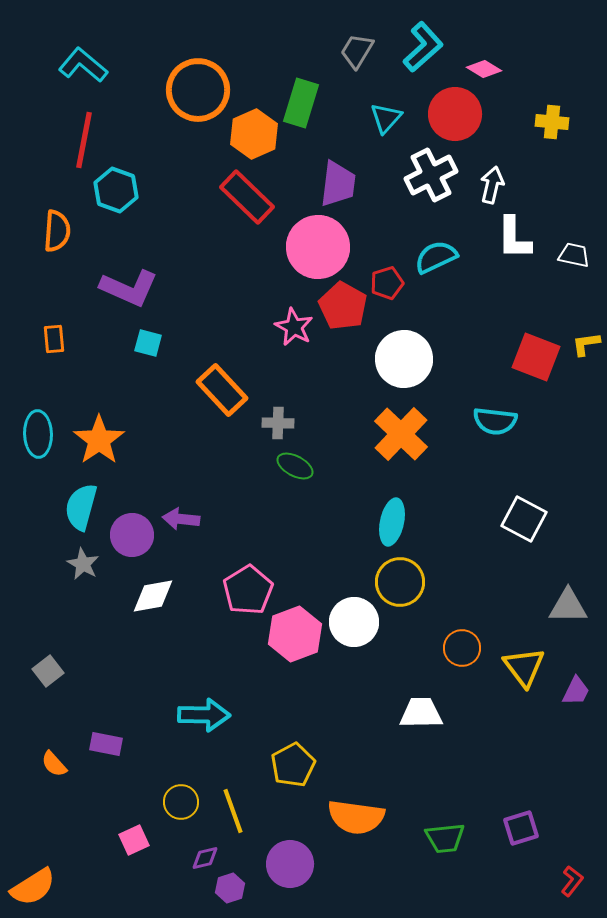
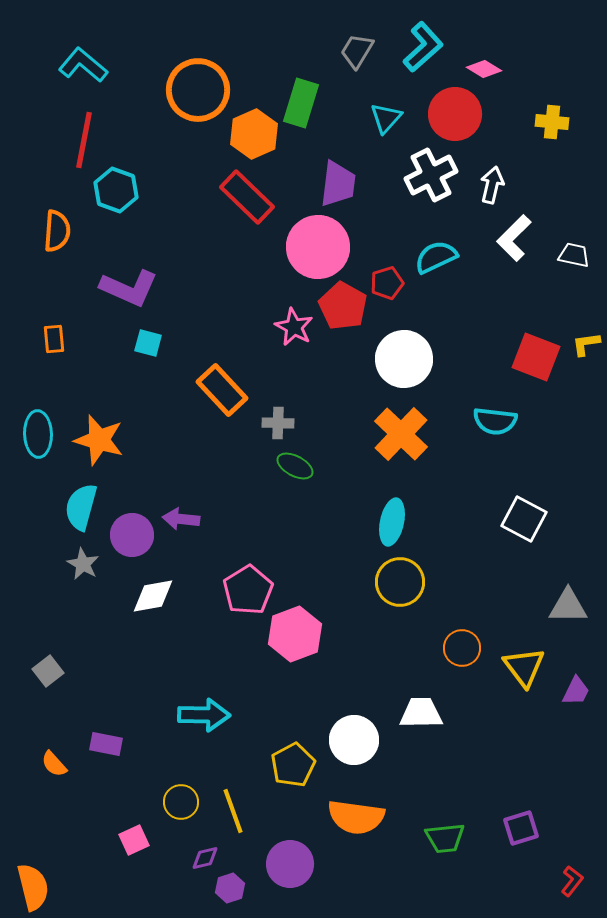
white L-shape at (514, 238): rotated 45 degrees clockwise
orange star at (99, 440): rotated 21 degrees counterclockwise
white circle at (354, 622): moved 118 px down
orange semicircle at (33, 887): rotated 72 degrees counterclockwise
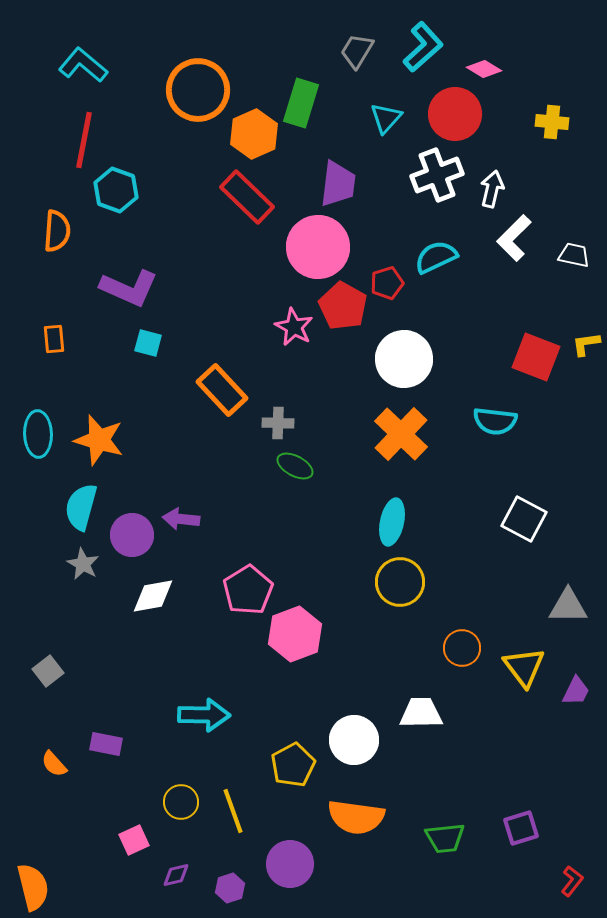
white cross at (431, 175): moved 6 px right; rotated 6 degrees clockwise
white arrow at (492, 185): moved 4 px down
purple diamond at (205, 858): moved 29 px left, 17 px down
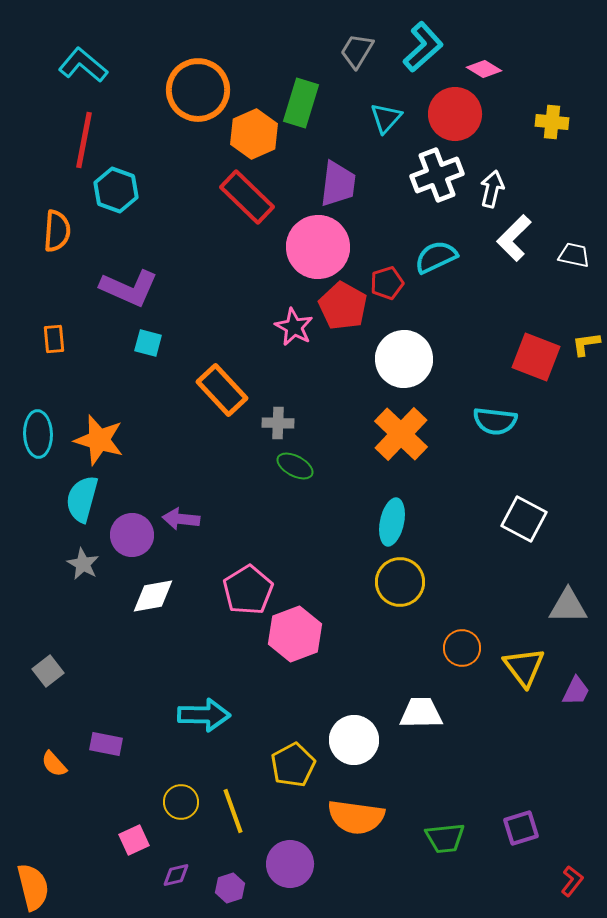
cyan semicircle at (81, 507): moved 1 px right, 8 px up
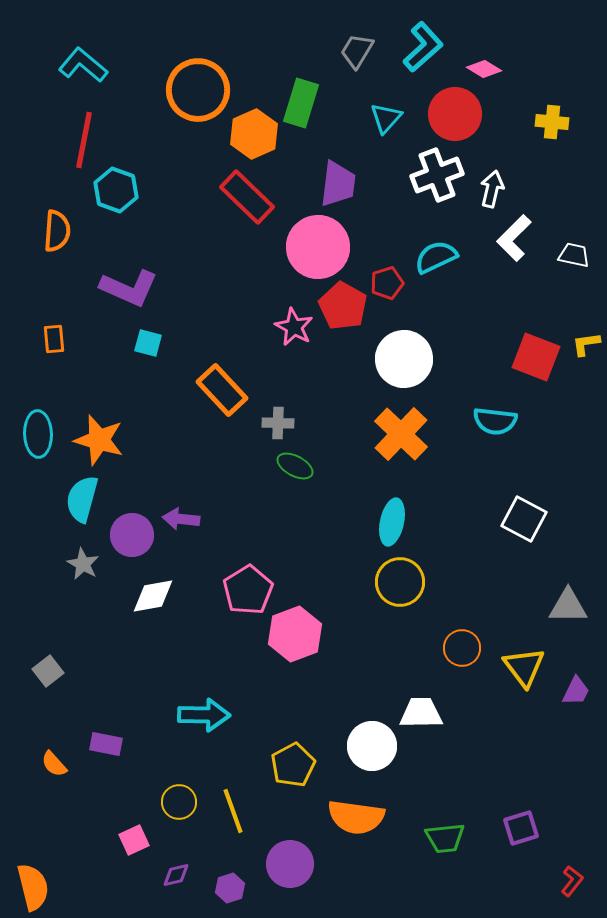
white circle at (354, 740): moved 18 px right, 6 px down
yellow circle at (181, 802): moved 2 px left
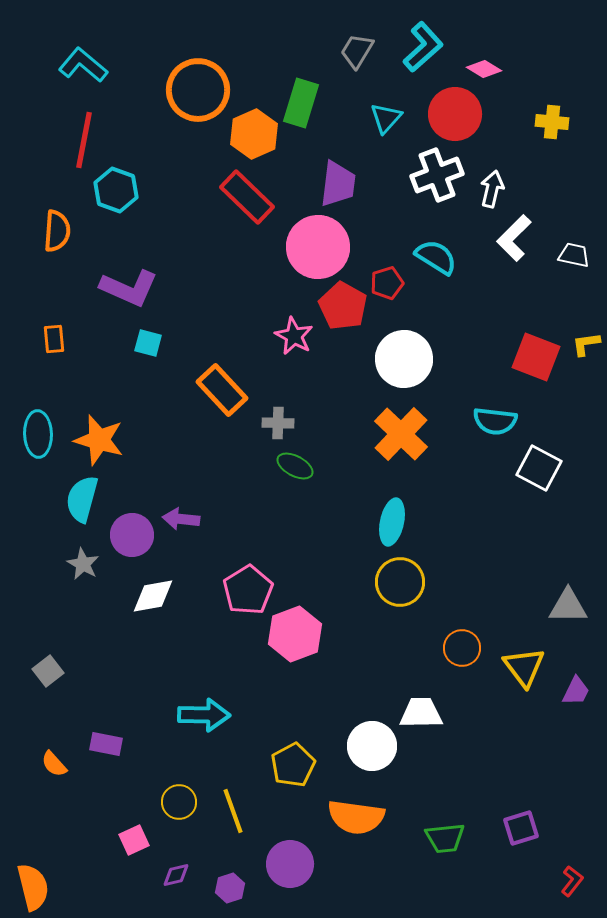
cyan semicircle at (436, 257): rotated 57 degrees clockwise
pink star at (294, 327): moved 9 px down
white square at (524, 519): moved 15 px right, 51 px up
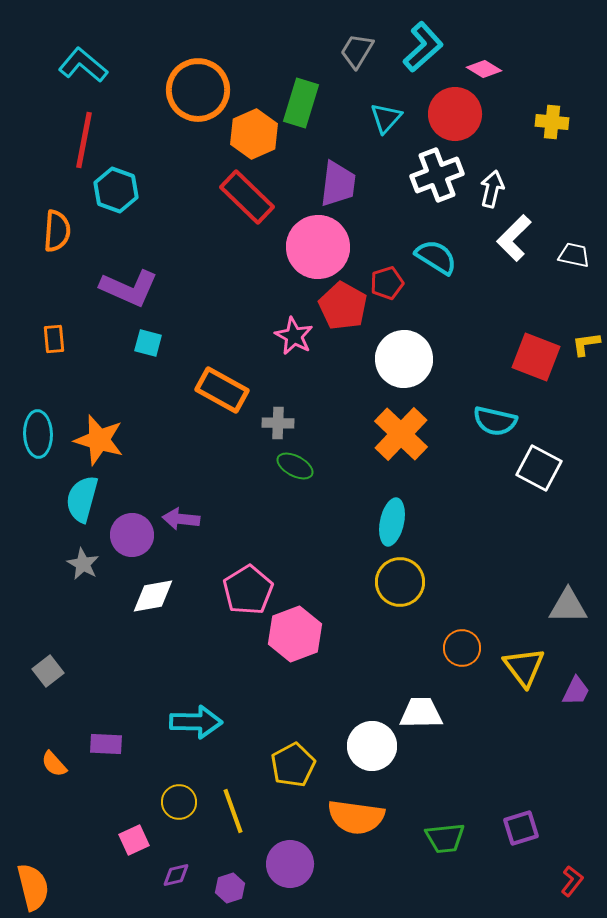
orange rectangle at (222, 390): rotated 18 degrees counterclockwise
cyan semicircle at (495, 421): rotated 6 degrees clockwise
cyan arrow at (204, 715): moved 8 px left, 7 px down
purple rectangle at (106, 744): rotated 8 degrees counterclockwise
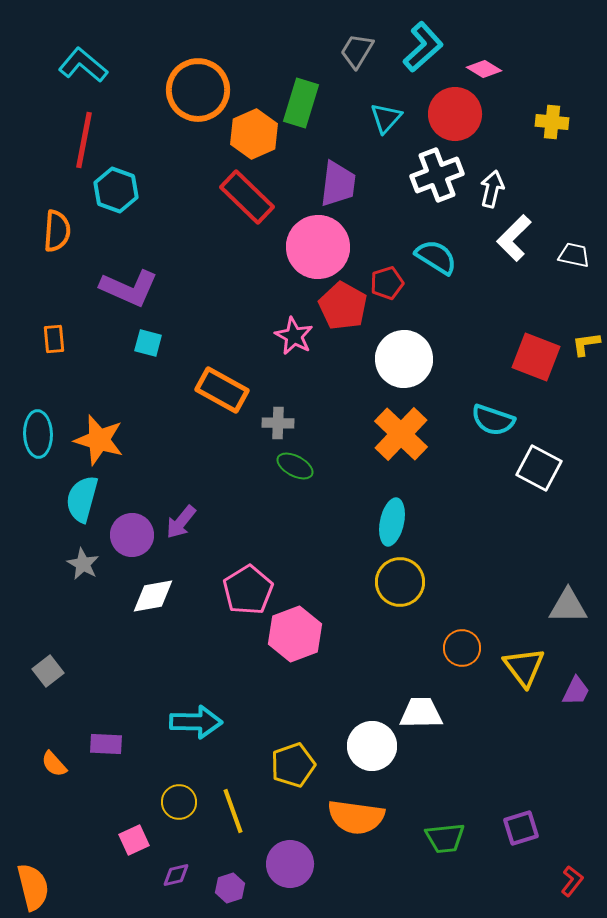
cyan semicircle at (495, 421): moved 2 px left, 1 px up; rotated 6 degrees clockwise
purple arrow at (181, 519): moved 3 px down; rotated 57 degrees counterclockwise
yellow pentagon at (293, 765): rotated 9 degrees clockwise
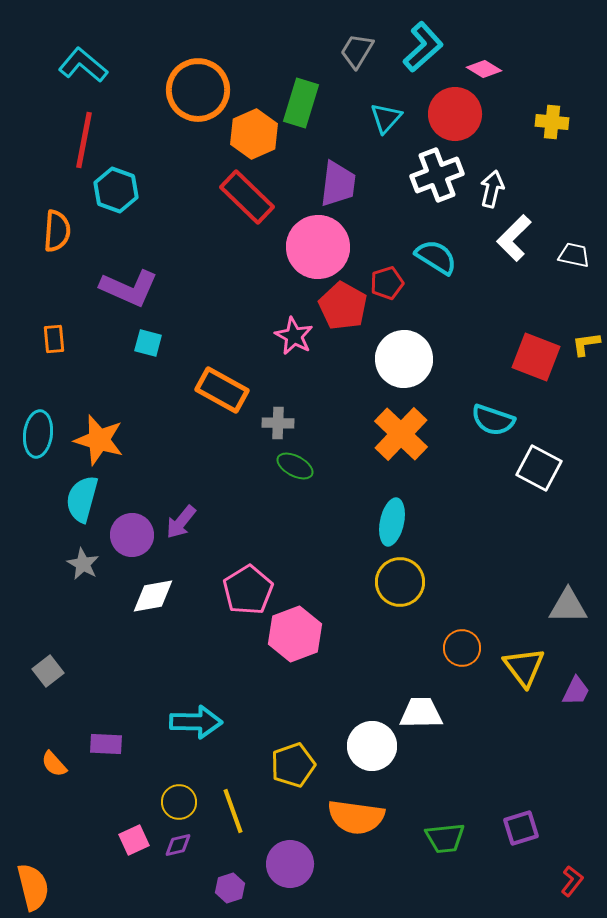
cyan ellipse at (38, 434): rotated 9 degrees clockwise
purple diamond at (176, 875): moved 2 px right, 30 px up
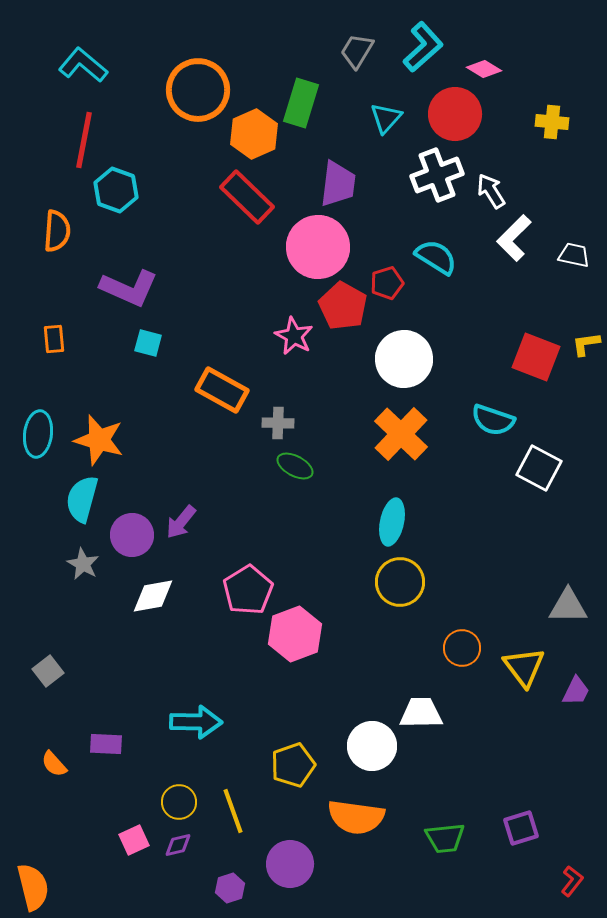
white arrow at (492, 189): moved 1 px left, 2 px down; rotated 45 degrees counterclockwise
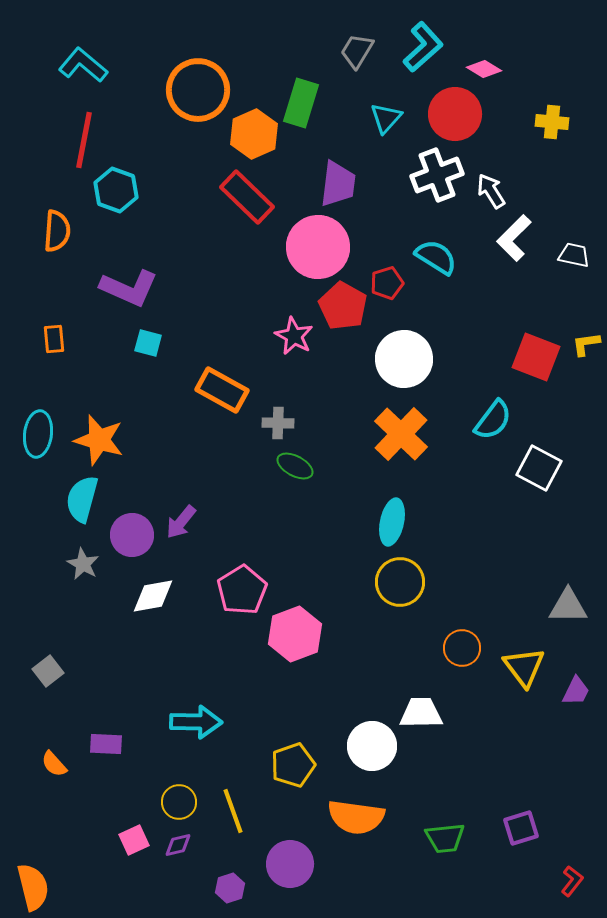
cyan semicircle at (493, 420): rotated 72 degrees counterclockwise
pink pentagon at (248, 590): moved 6 px left
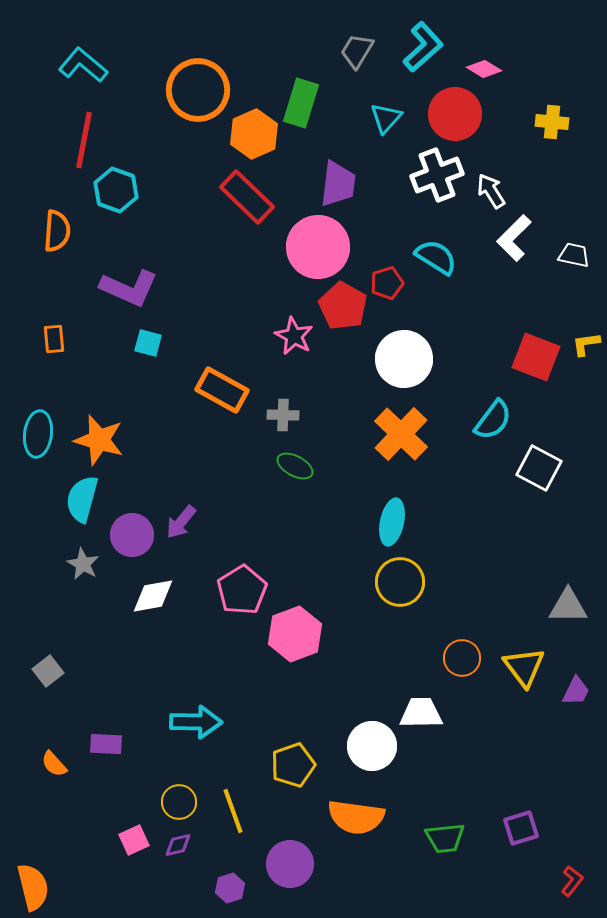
gray cross at (278, 423): moved 5 px right, 8 px up
orange circle at (462, 648): moved 10 px down
